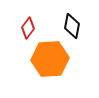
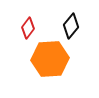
black diamond: moved 1 px left; rotated 30 degrees clockwise
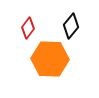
orange hexagon: rotated 6 degrees clockwise
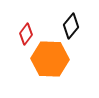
red diamond: moved 2 px left, 6 px down
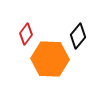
black diamond: moved 7 px right, 10 px down
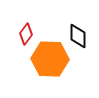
black diamond: rotated 40 degrees counterclockwise
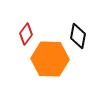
black diamond: rotated 10 degrees clockwise
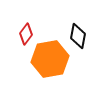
orange hexagon: rotated 12 degrees counterclockwise
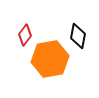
red diamond: moved 1 px left, 1 px down
